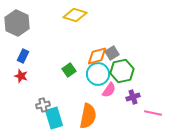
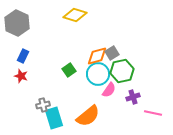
orange semicircle: rotated 40 degrees clockwise
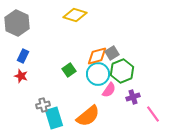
green hexagon: rotated 10 degrees counterclockwise
pink line: moved 1 px down; rotated 42 degrees clockwise
